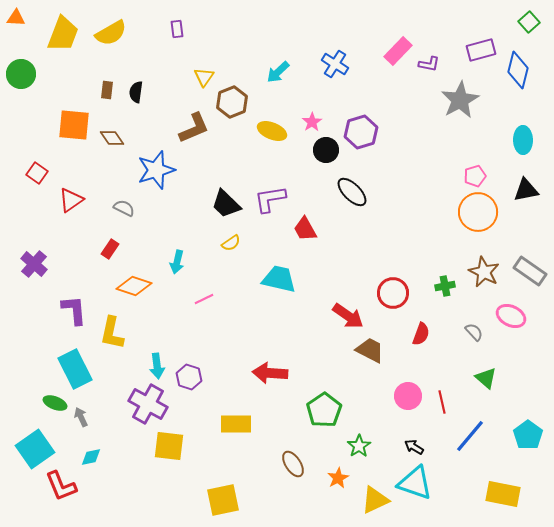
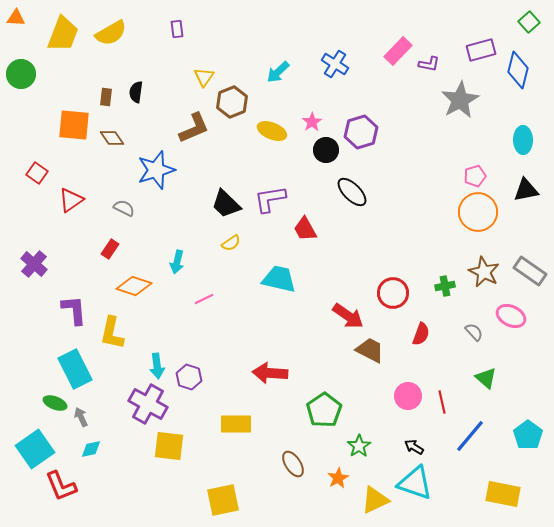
brown rectangle at (107, 90): moved 1 px left, 7 px down
cyan diamond at (91, 457): moved 8 px up
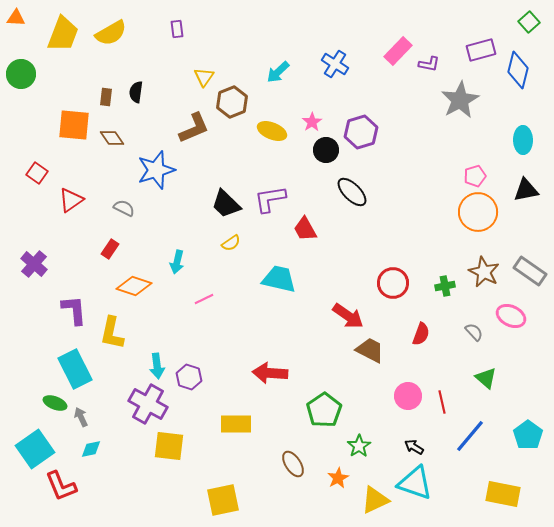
red circle at (393, 293): moved 10 px up
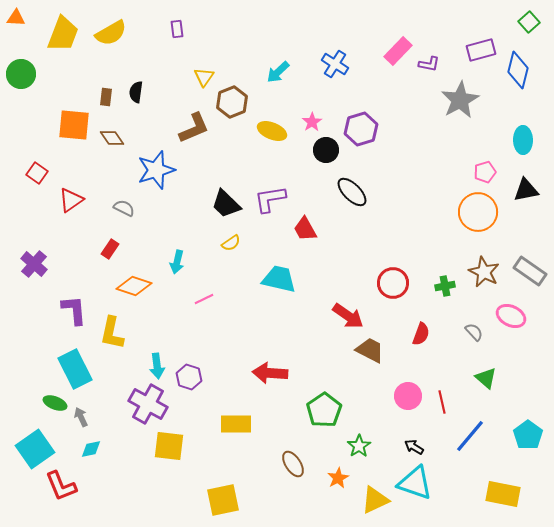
purple hexagon at (361, 132): moved 3 px up
pink pentagon at (475, 176): moved 10 px right, 4 px up
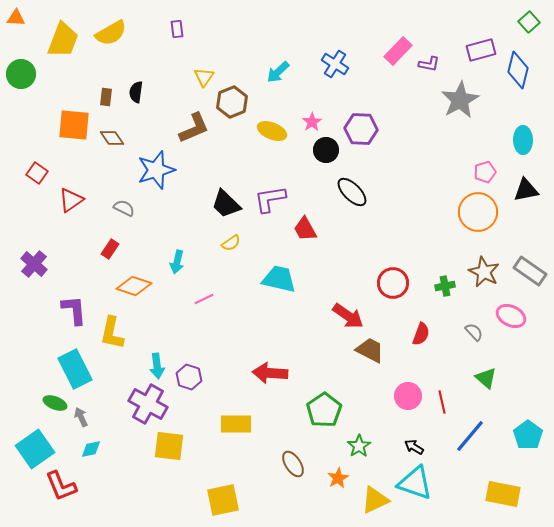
yellow trapezoid at (63, 34): moved 6 px down
purple hexagon at (361, 129): rotated 20 degrees clockwise
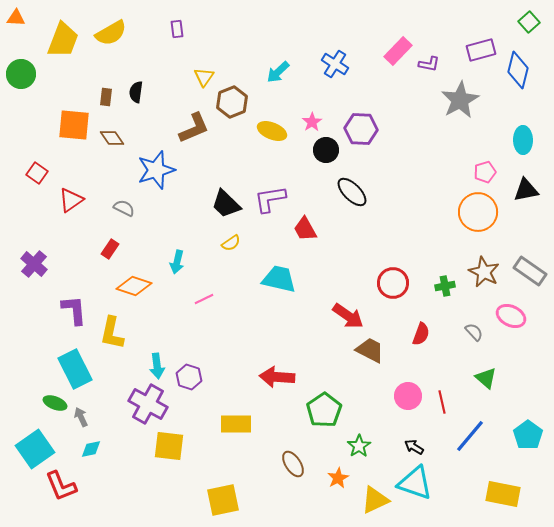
red arrow at (270, 373): moved 7 px right, 4 px down
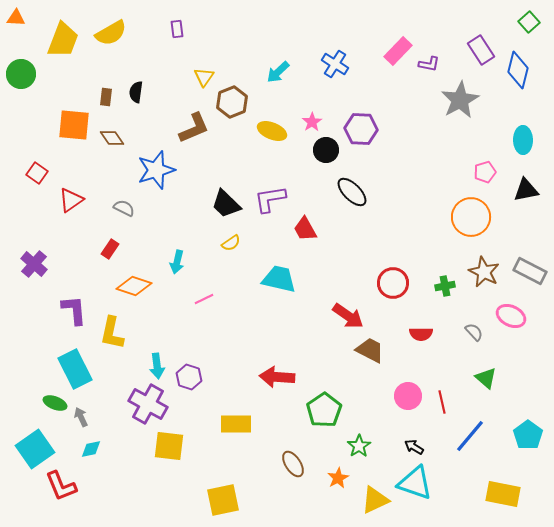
purple rectangle at (481, 50): rotated 72 degrees clockwise
orange circle at (478, 212): moved 7 px left, 5 px down
gray rectangle at (530, 271): rotated 8 degrees counterclockwise
red semicircle at (421, 334): rotated 70 degrees clockwise
